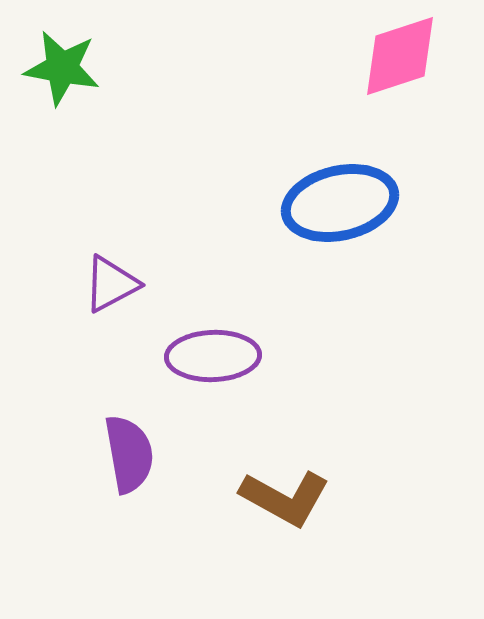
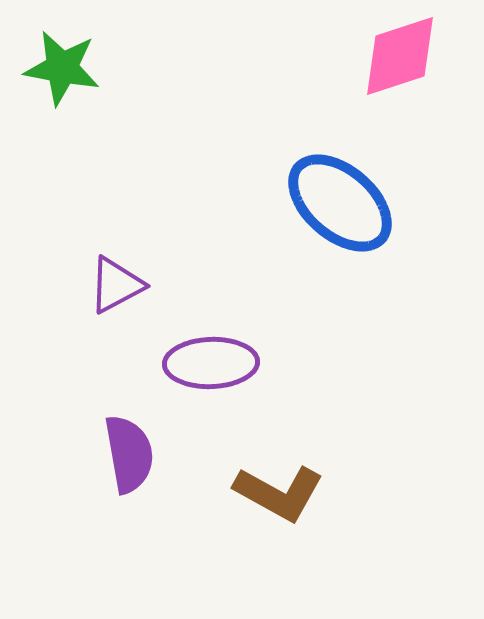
blue ellipse: rotated 54 degrees clockwise
purple triangle: moved 5 px right, 1 px down
purple ellipse: moved 2 px left, 7 px down
brown L-shape: moved 6 px left, 5 px up
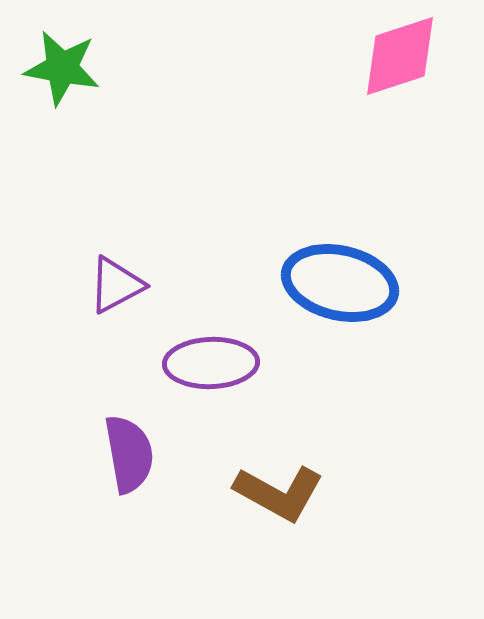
blue ellipse: moved 80 px down; rotated 28 degrees counterclockwise
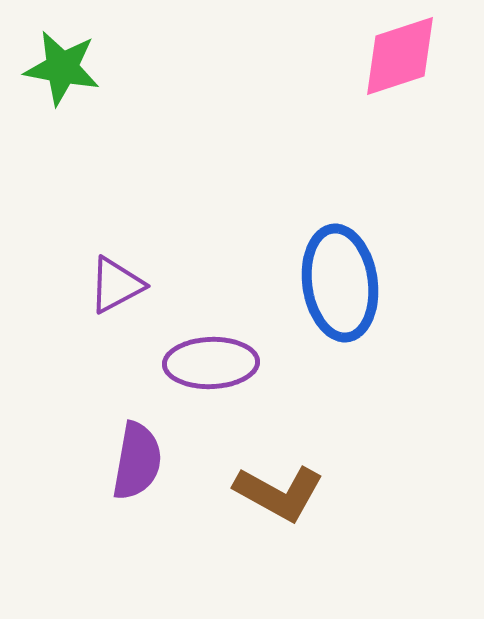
blue ellipse: rotated 69 degrees clockwise
purple semicircle: moved 8 px right, 7 px down; rotated 20 degrees clockwise
